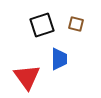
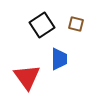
black square: rotated 15 degrees counterclockwise
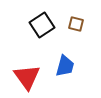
blue trapezoid: moved 6 px right, 7 px down; rotated 15 degrees clockwise
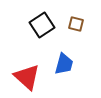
blue trapezoid: moved 1 px left, 2 px up
red triangle: rotated 12 degrees counterclockwise
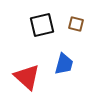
black square: rotated 20 degrees clockwise
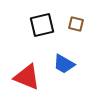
blue trapezoid: rotated 105 degrees clockwise
red triangle: rotated 20 degrees counterclockwise
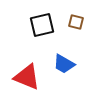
brown square: moved 2 px up
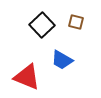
black square: rotated 30 degrees counterclockwise
blue trapezoid: moved 2 px left, 4 px up
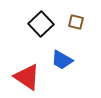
black square: moved 1 px left, 1 px up
red triangle: rotated 12 degrees clockwise
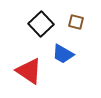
blue trapezoid: moved 1 px right, 6 px up
red triangle: moved 2 px right, 6 px up
